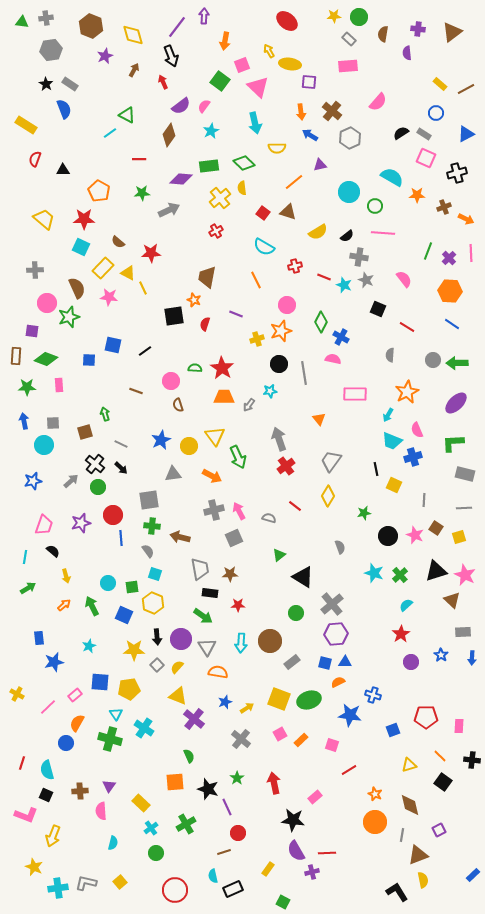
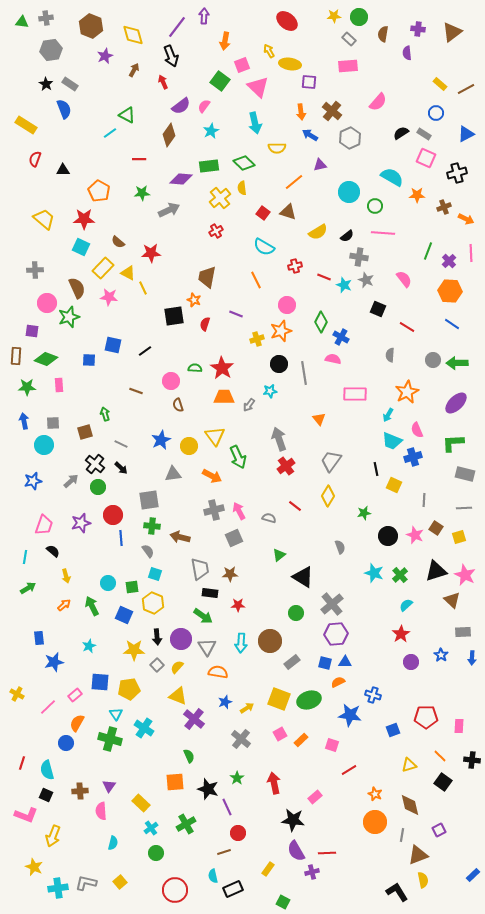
purple cross at (449, 258): moved 3 px down
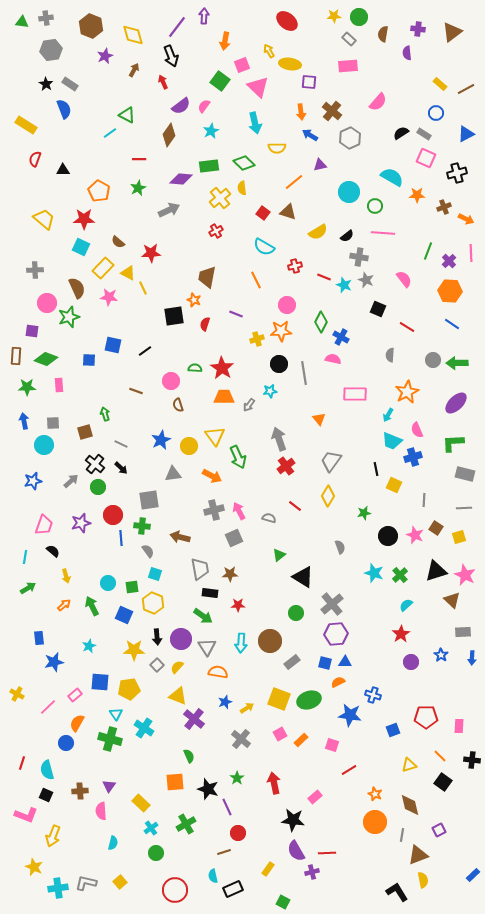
green star at (142, 193): moved 4 px left, 5 px up; rotated 21 degrees counterclockwise
orange star at (281, 331): rotated 15 degrees clockwise
green cross at (152, 526): moved 10 px left
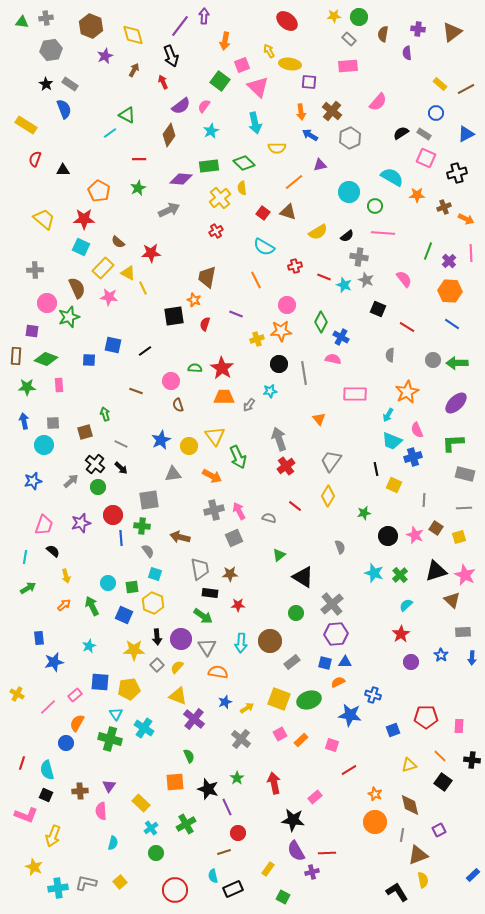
purple line at (177, 27): moved 3 px right, 1 px up
green square at (283, 902): moved 5 px up
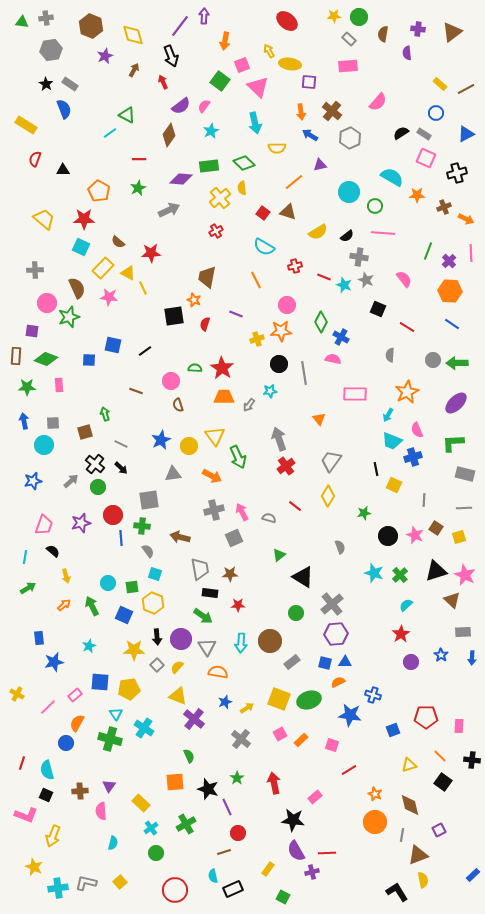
pink arrow at (239, 511): moved 3 px right, 1 px down
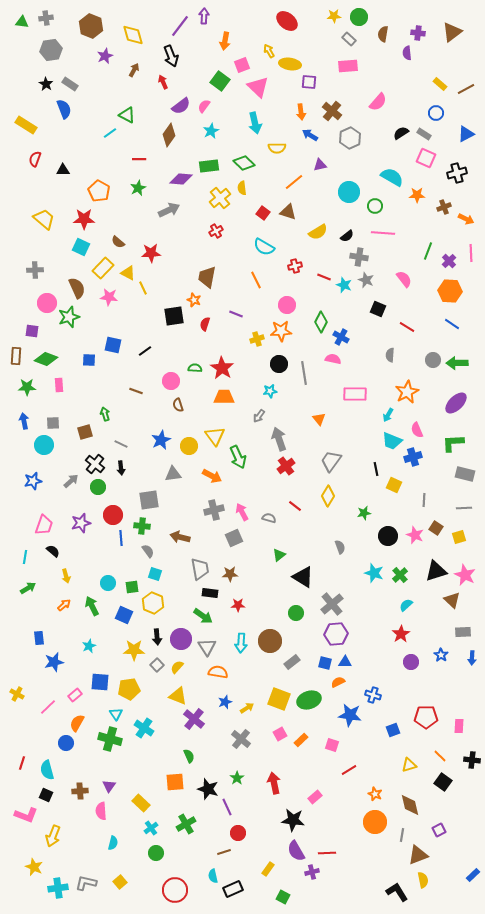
purple cross at (418, 29): moved 4 px down
gray arrow at (249, 405): moved 10 px right, 11 px down
black arrow at (121, 468): rotated 40 degrees clockwise
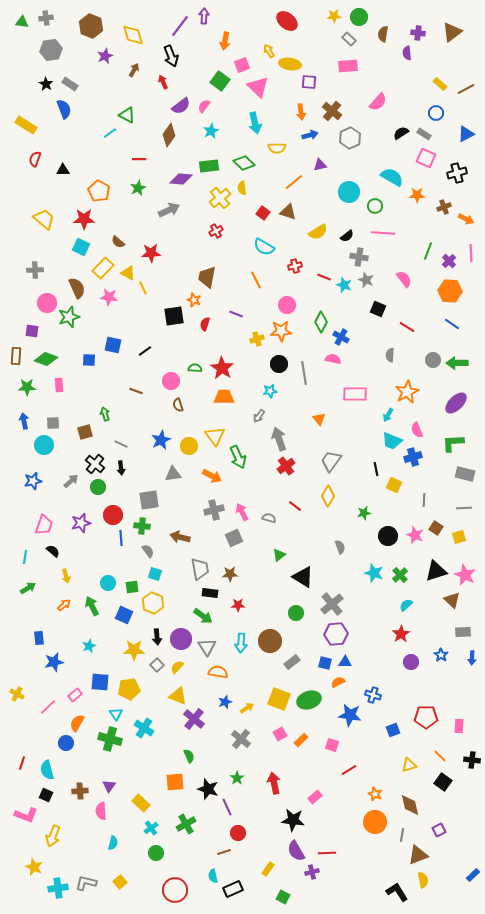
blue arrow at (310, 135): rotated 133 degrees clockwise
